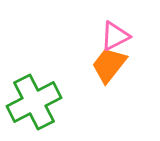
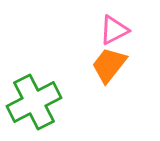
pink triangle: moved 1 px left, 6 px up
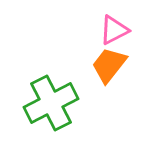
green cross: moved 17 px right, 1 px down
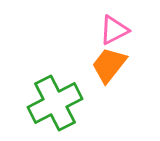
green cross: moved 4 px right
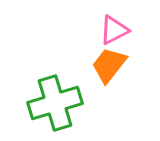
green cross: rotated 10 degrees clockwise
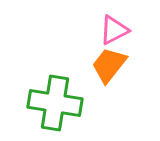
green cross: rotated 26 degrees clockwise
